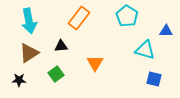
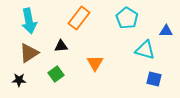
cyan pentagon: moved 2 px down
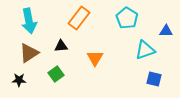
cyan triangle: rotated 35 degrees counterclockwise
orange triangle: moved 5 px up
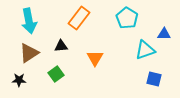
blue triangle: moved 2 px left, 3 px down
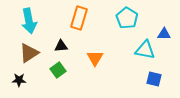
orange rectangle: rotated 20 degrees counterclockwise
cyan triangle: rotated 30 degrees clockwise
green square: moved 2 px right, 4 px up
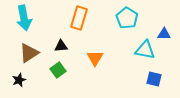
cyan arrow: moved 5 px left, 3 px up
black star: rotated 24 degrees counterclockwise
